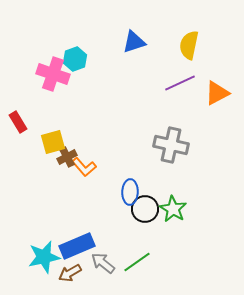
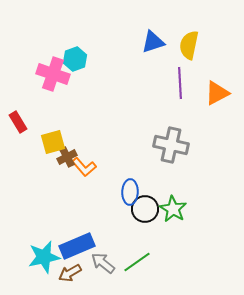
blue triangle: moved 19 px right
purple line: rotated 68 degrees counterclockwise
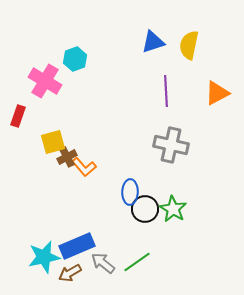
pink cross: moved 8 px left, 7 px down; rotated 12 degrees clockwise
purple line: moved 14 px left, 8 px down
red rectangle: moved 6 px up; rotated 50 degrees clockwise
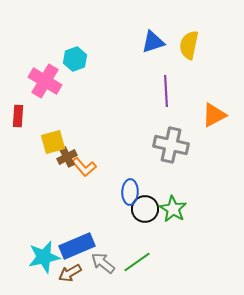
orange triangle: moved 3 px left, 22 px down
red rectangle: rotated 15 degrees counterclockwise
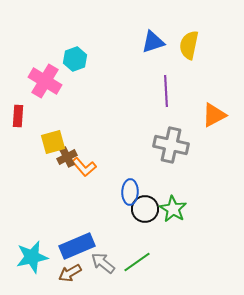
cyan star: moved 12 px left
